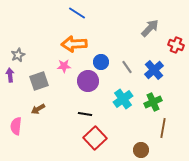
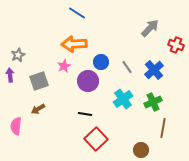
pink star: rotated 24 degrees counterclockwise
red square: moved 1 px right, 1 px down
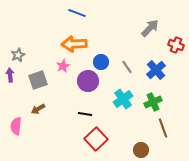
blue line: rotated 12 degrees counterclockwise
pink star: moved 1 px left
blue cross: moved 2 px right
gray square: moved 1 px left, 1 px up
brown line: rotated 30 degrees counterclockwise
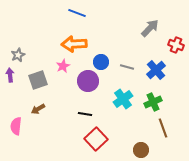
gray line: rotated 40 degrees counterclockwise
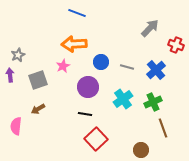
purple circle: moved 6 px down
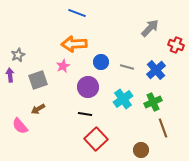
pink semicircle: moved 4 px right; rotated 48 degrees counterclockwise
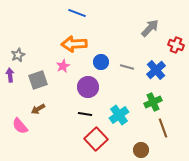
cyan cross: moved 4 px left, 16 px down
